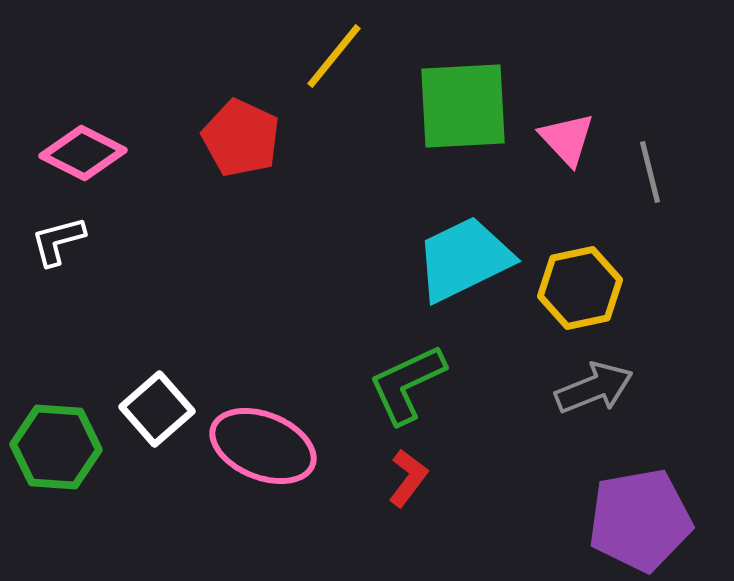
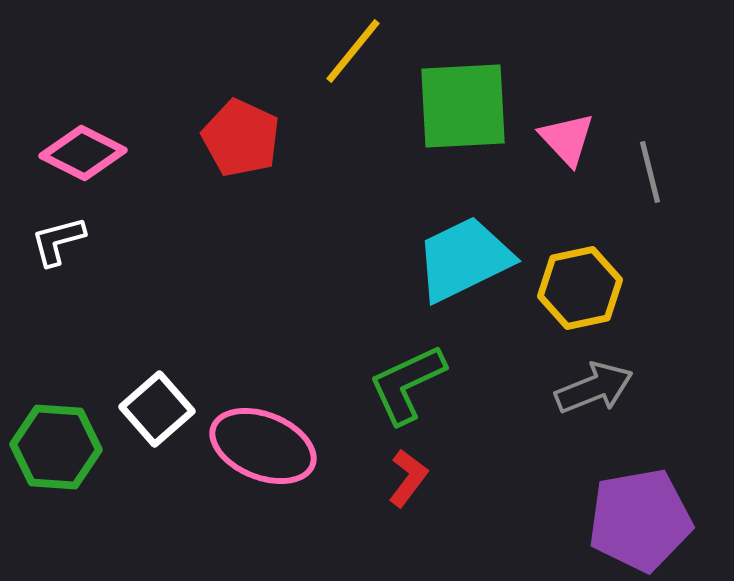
yellow line: moved 19 px right, 5 px up
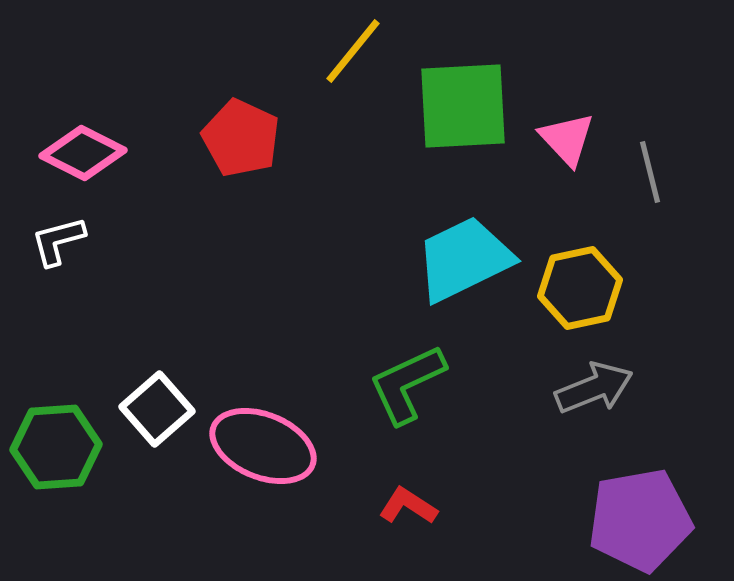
green hexagon: rotated 8 degrees counterclockwise
red L-shape: moved 28 px down; rotated 94 degrees counterclockwise
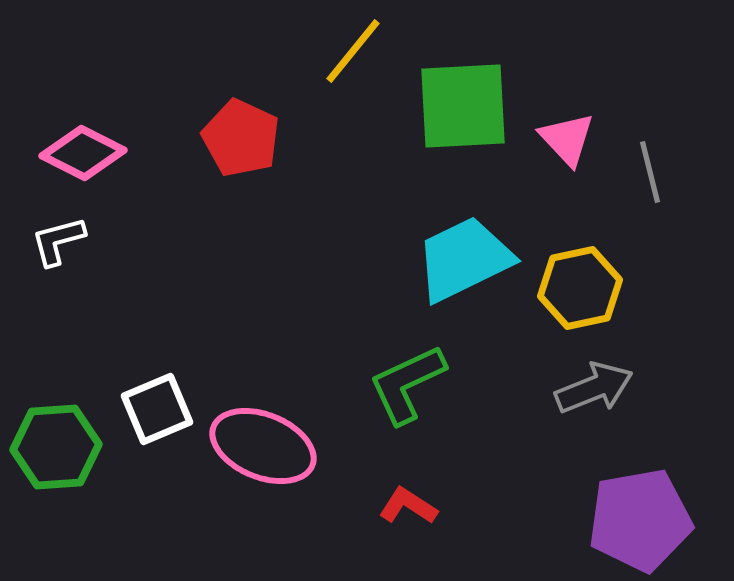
white square: rotated 18 degrees clockwise
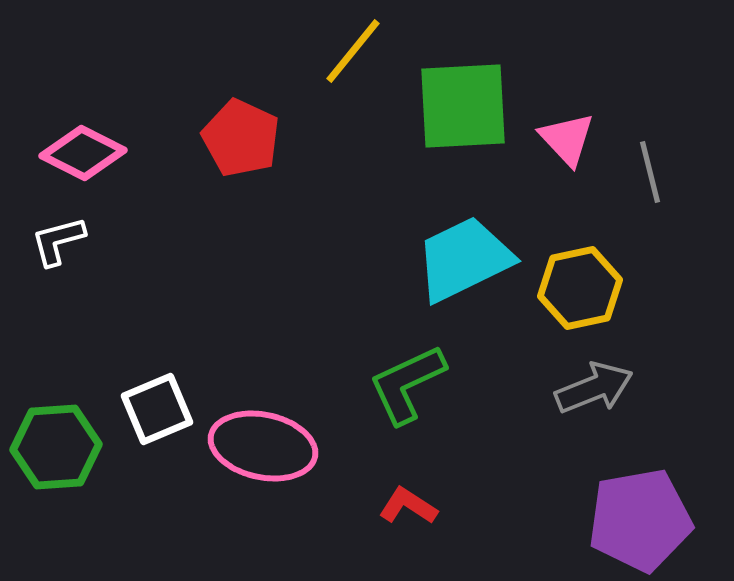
pink ellipse: rotated 10 degrees counterclockwise
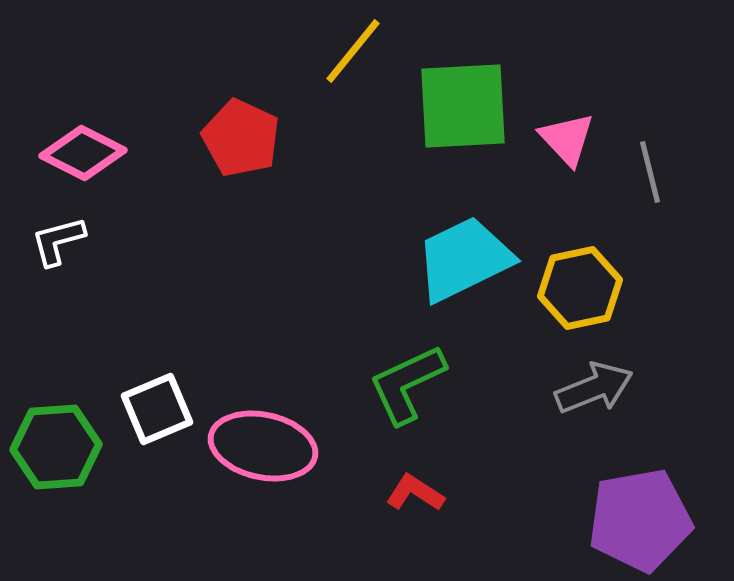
red L-shape: moved 7 px right, 13 px up
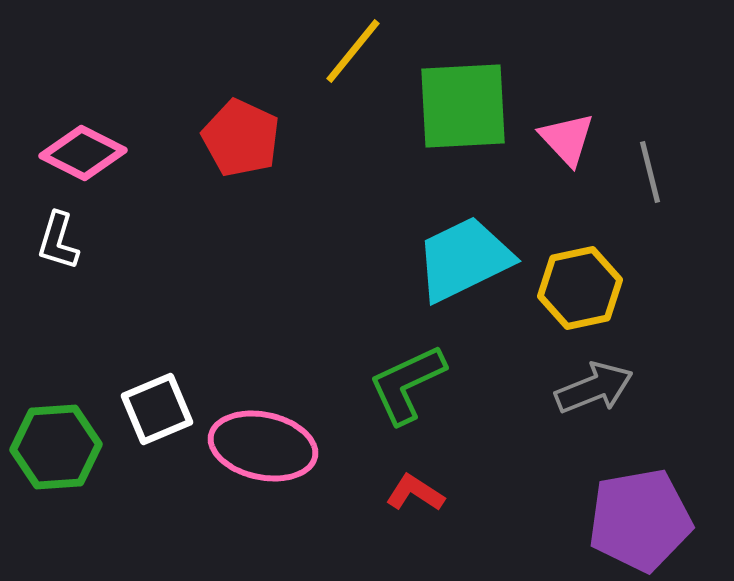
white L-shape: rotated 58 degrees counterclockwise
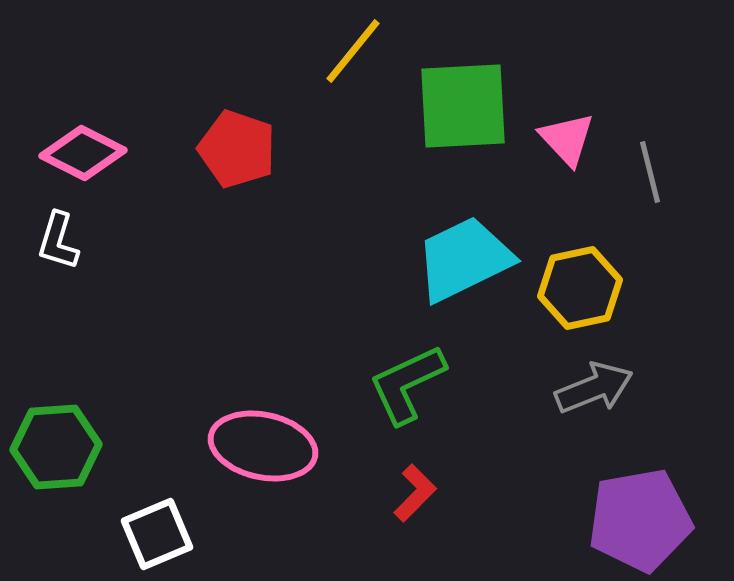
red pentagon: moved 4 px left, 11 px down; rotated 6 degrees counterclockwise
white square: moved 125 px down
red L-shape: rotated 102 degrees clockwise
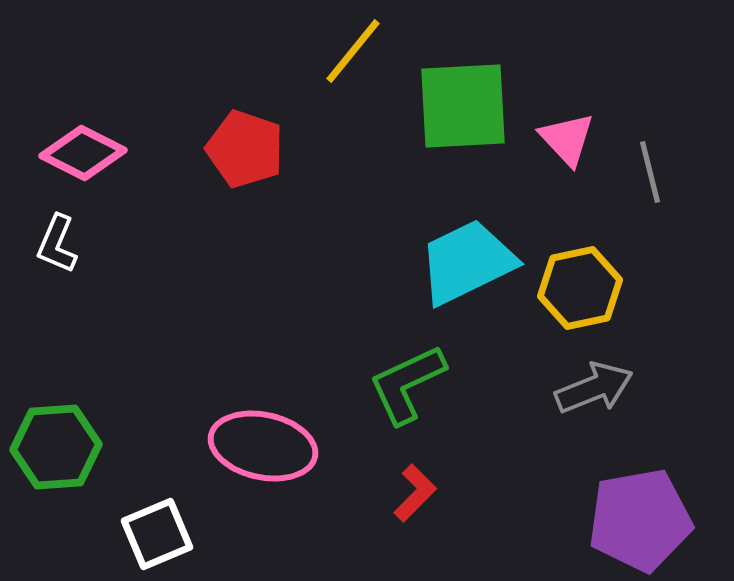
red pentagon: moved 8 px right
white L-shape: moved 1 px left, 3 px down; rotated 6 degrees clockwise
cyan trapezoid: moved 3 px right, 3 px down
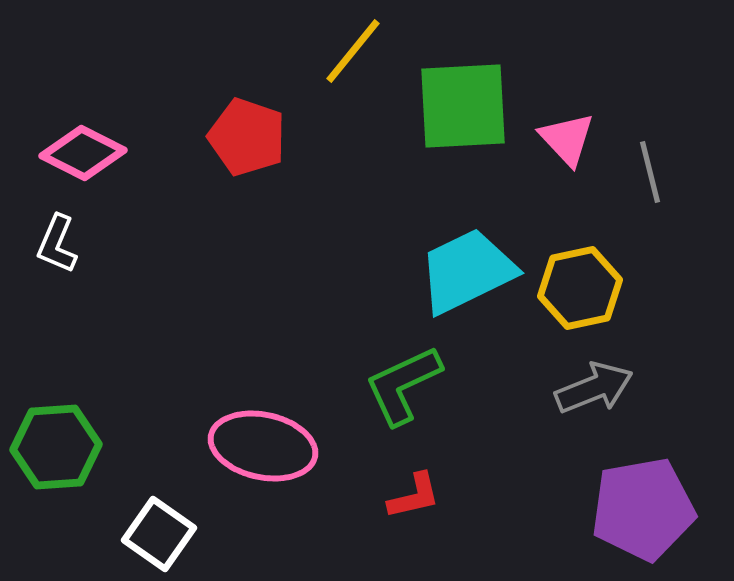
red pentagon: moved 2 px right, 12 px up
cyan trapezoid: moved 9 px down
green L-shape: moved 4 px left, 1 px down
red L-shape: moved 1 px left, 3 px down; rotated 32 degrees clockwise
purple pentagon: moved 3 px right, 11 px up
white square: moved 2 px right; rotated 32 degrees counterclockwise
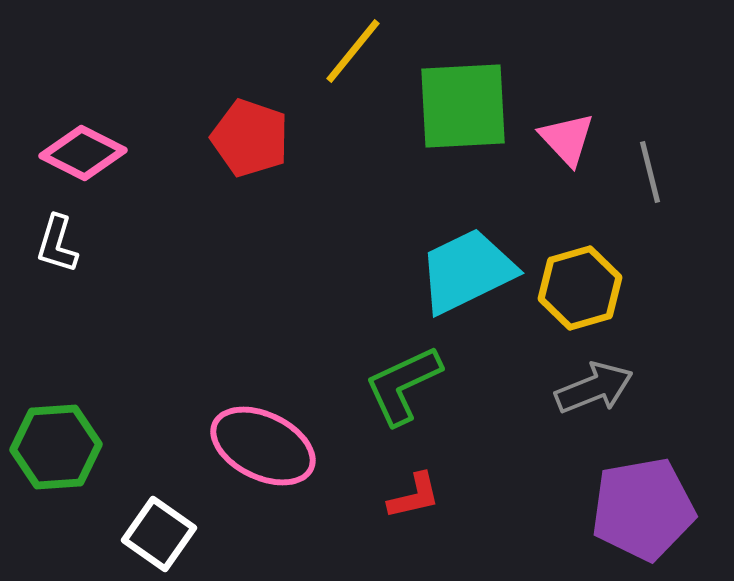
red pentagon: moved 3 px right, 1 px down
white L-shape: rotated 6 degrees counterclockwise
yellow hexagon: rotated 4 degrees counterclockwise
pink ellipse: rotated 14 degrees clockwise
